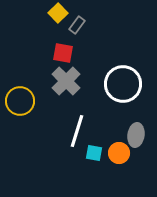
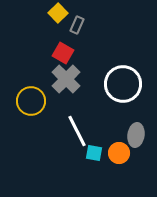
gray rectangle: rotated 12 degrees counterclockwise
red square: rotated 20 degrees clockwise
gray cross: moved 2 px up
yellow circle: moved 11 px right
white line: rotated 44 degrees counterclockwise
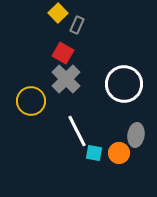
white circle: moved 1 px right
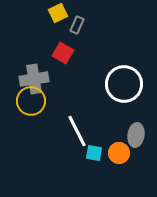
yellow square: rotated 18 degrees clockwise
gray cross: moved 32 px left; rotated 36 degrees clockwise
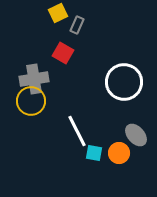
white circle: moved 2 px up
gray ellipse: rotated 50 degrees counterclockwise
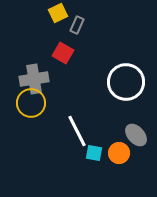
white circle: moved 2 px right
yellow circle: moved 2 px down
